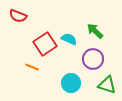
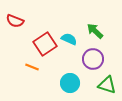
red semicircle: moved 3 px left, 5 px down
cyan circle: moved 1 px left
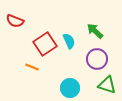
cyan semicircle: moved 2 px down; rotated 42 degrees clockwise
purple circle: moved 4 px right
cyan circle: moved 5 px down
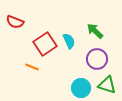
red semicircle: moved 1 px down
cyan circle: moved 11 px right
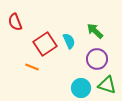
red semicircle: rotated 48 degrees clockwise
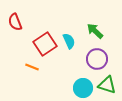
cyan circle: moved 2 px right
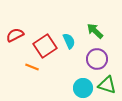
red semicircle: moved 13 px down; rotated 84 degrees clockwise
red square: moved 2 px down
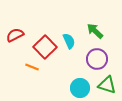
red square: moved 1 px down; rotated 10 degrees counterclockwise
cyan circle: moved 3 px left
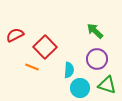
cyan semicircle: moved 29 px down; rotated 28 degrees clockwise
